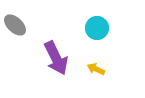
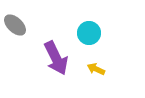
cyan circle: moved 8 px left, 5 px down
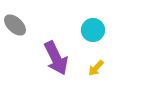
cyan circle: moved 4 px right, 3 px up
yellow arrow: moved 1 px up; rotated 72 degrees counterclockwise
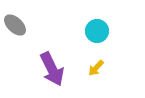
cyan circle: moved 4 px right, 1 px down
purple arrow: moved 4 px left, 11 px down
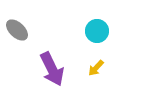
gray ellipse: moved 2 px right, 5 px down
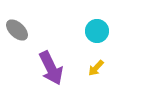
purple arrow: moved 1 px left, 1 px up
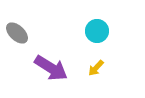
gray ellipse: moved 3 px down
purple arrow: rotated 32 degrees counterclockwise
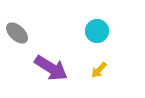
yellow arrow: moved 3 px right, 2 px down
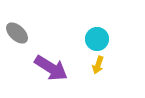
cyan circle: moved 8 px down
yellow arrow: moved 1 px left, 5 px up; rotated 24 degrees counterclockwise
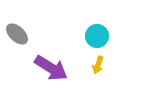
gray ellipse: moved 1 px down
cyan circle: moved 3 px up
